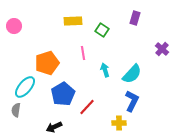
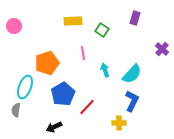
cyan ellipse: rotated 20 degrees counterclockwise
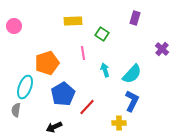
green square: moved 4 px down
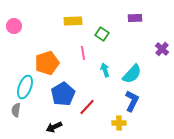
purple rectangle: rotated 72 degrees clockwise
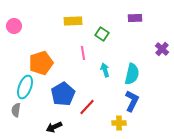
orange pentagon: moved 6 px left
cyan semicircle: rotated 30 degrees counterclockwise
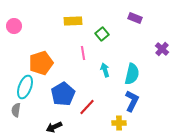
purple rectangle: rotated 24 degrees clockwise
green square: rotated 16 degrees clockwise
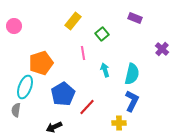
yellow rectangle: rotated 48 degrees counterclockwise
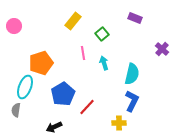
cyan arrow: moved 1 px left, 7 px up
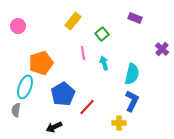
pink circle: moved 4 px right
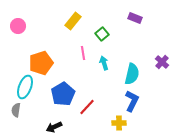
purple cross: moved 13 px down
